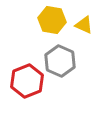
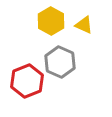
yellow hexagon: moved 1 px left, 1 px down; rotated 20 degrees clockwise
gray hexagon: moved 1 px down
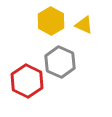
red hexagon: rotated 12 degrees counterclockwise
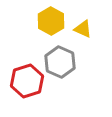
yellow triangle: moved 1 px left, 4 px down
red hexagon: rotated 16 degrees clockwise
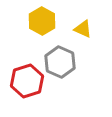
yellow hexagon: moved 9 px left
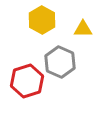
yellow hexagon: moved 1 px up
yellow triangle: rotated 24 degrees counterclockwise
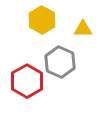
red hexagon: rotated 12 degrees counterclockwise
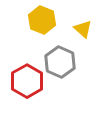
yellow hexagon: rotated 8 degrees counterclockwise
yellow triangle: rotated 42 degrees clockwise
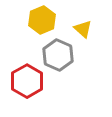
yellow hexagon: rotated 16 degrees clockwise
gray hexagon: moved 2 px left, 7 px up
